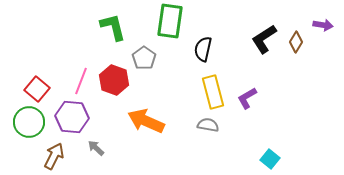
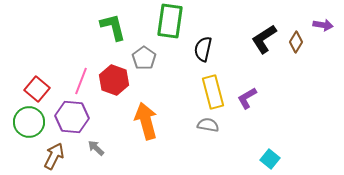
orange arrow: rotated 51 degrees clockwise
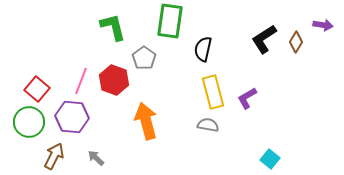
gray arrow: moved 10 px down
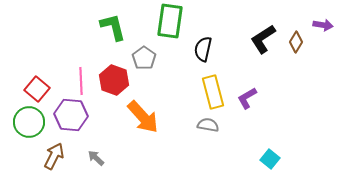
black L-shape: moved 1 px left
pink line: rotated 24 degrees counterclockwise
purple hexagon: moved 1 px left, 2 px up
orange arrow: moved 3 px left, 4 px up; rotated 153 degrees clockwise
